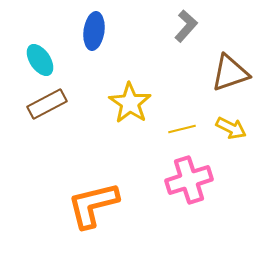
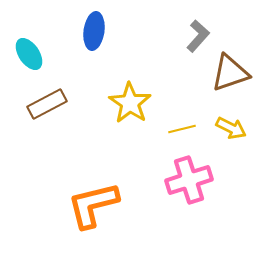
gray L-shape: moved 12 px right, 10 px down
cyan ellipse: moved 11 px left, 6 px up
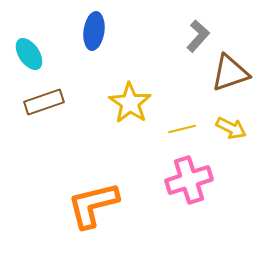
brown rectangle: moved 3 px left, 2 px up; rotated 9 degrees clockwise
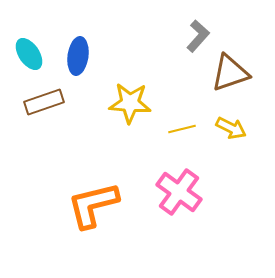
blue ellipse: moved 16 px left, 25 px down
yellow star: rotated 30 degrees counterclockwise
pink cross: moved 10 px left, 12 px down; rotated 36 degrees counterclockwise
